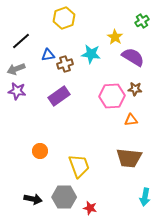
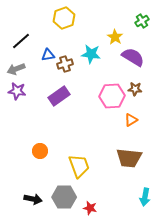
orange triangle: rotated 24 degrees counterclockwise
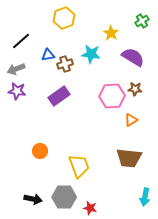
yellow star: moved 4 px left, 4 px up
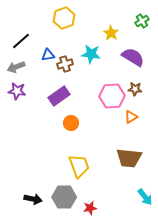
gray arrow: moved 2 px up
orange triangle: moved 3 px up
orange circle: moved 31 px right, 28 px up
cyan arrow: rotated 48 degrees counterclockwise
red star: rotated 24 degrees counterclockwise
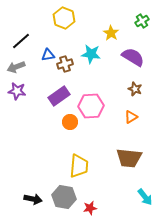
yellow hexagon: rotated 20 degrees counterclockwise
brown star: rotated 16 degrees clockwise
pink hexagon: moved 21 px left, 10 px down
orange circle: moved 1 px left, 1 px up
yellow trapezoid: rotated 25 degrees clockwise
gray hexagon: rotated 10 degrees clockwise
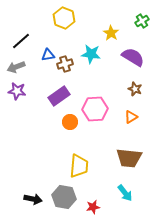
pink hexagon: moved 4 px right, 3 px down
cyan arrow: moved 20 px left, 4 px up
red star: moved 3 px right, 1 px up
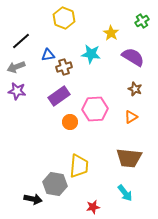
brown cross: moved 1 px left, 3 px down
gray hexagon: moved 9 px left, 13 px up
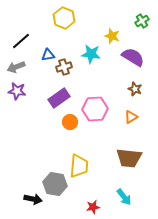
yellow star: moved 1 px right, 3 px down; rotated 14 degrees counterclockwise
purple rectangle: moved 2 px down
cyan arrow: moved 1 px left, 4 px down
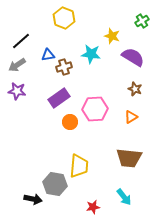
gray arrow: moved 1 px right, 2 px up; rotated 12 degrees counterclockwise
